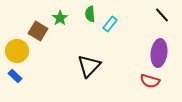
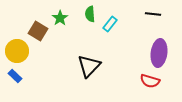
black line: moved 9 px left, 1 px up; rotated 42 degrees counterclockwise
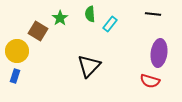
blue rectangle: rotated 64 degrees clockwise
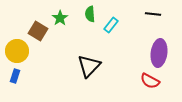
cyan rectangle: moved 1 px right, 1 px down
red semicircle: rotated 12 degrees clockwise
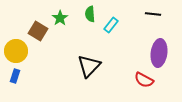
yellow circle: moved 1 px left
red semicircle: moved 6 px left, 1 px up
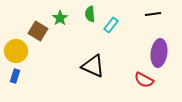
black line: rotated 14 degrees counterclockwise
black triangle: moved 4 px right; rotated 50 degrees counterclockwise
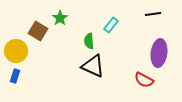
green semicircle: moved 1 px left, 27 px down
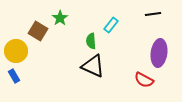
green semicircle: moved 2 px right
blue rectangle: moved 1 px left; rotated 48 degrees counterclockwise
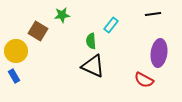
green star: moved 2 px right, 3 px up; rotated 28 degrees clockwise
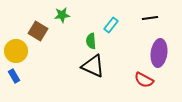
black line: moved 3 px left, 4 px down
